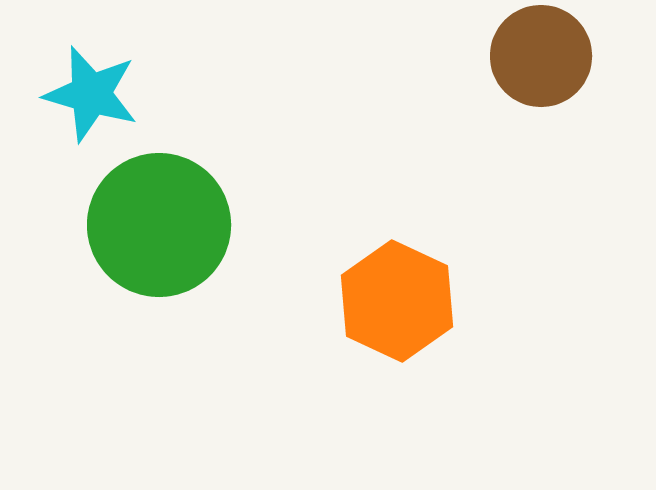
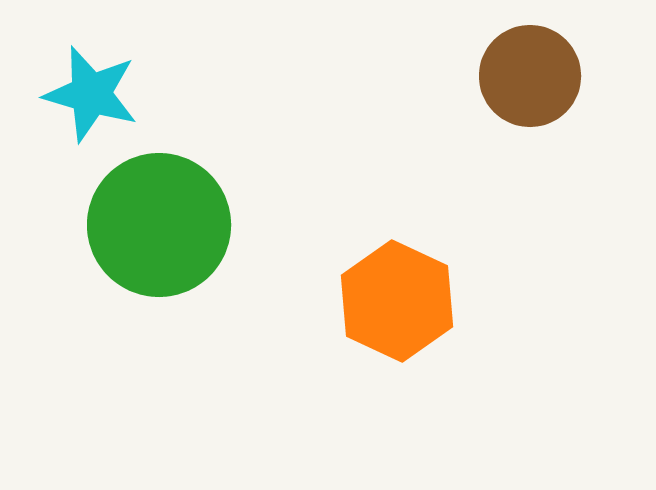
brown circle: moved 11 px left, 20 px down
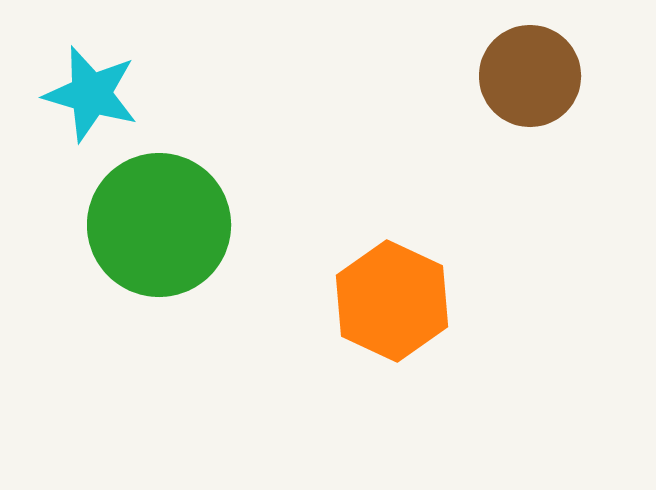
orange hexagon: moved 5 px left
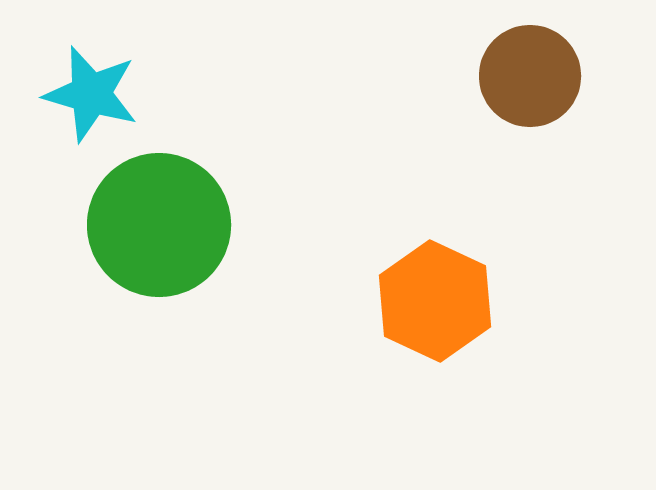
orange hexagon: moved 43 px right
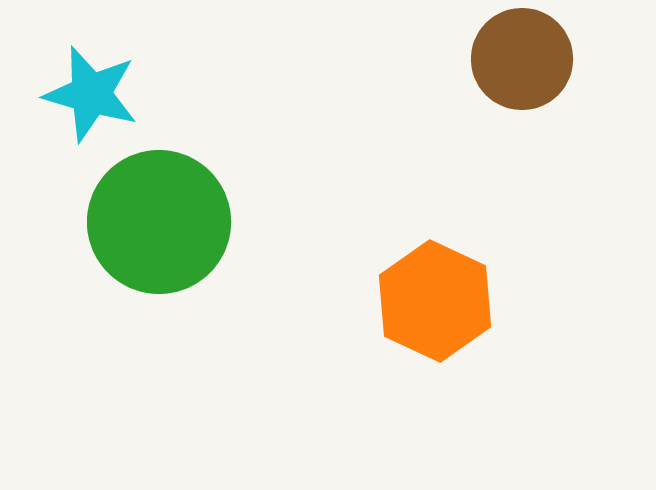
brown circle: moved 8 px left, 17 px up
green circle: moved 3 px up
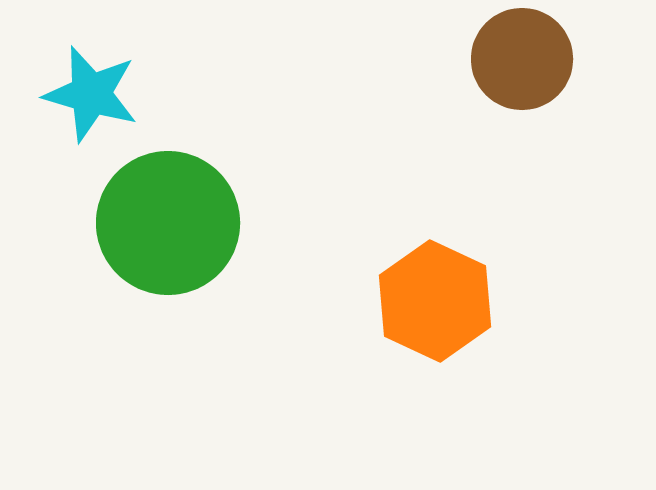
green circle: moved 9 px right, 1 px down
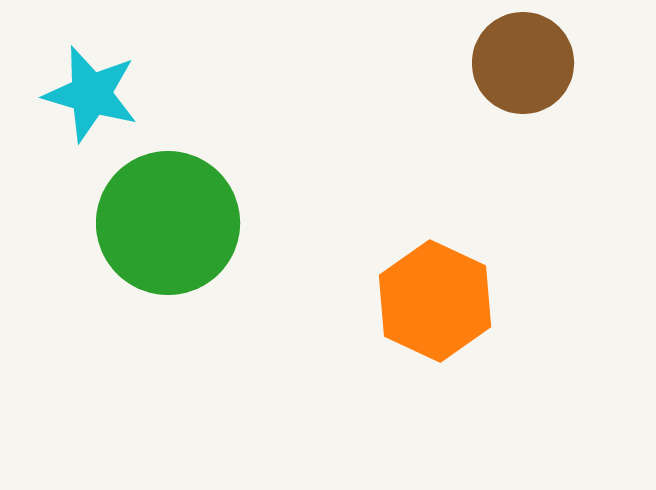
brown circle: moved 1 px right, 4 px down
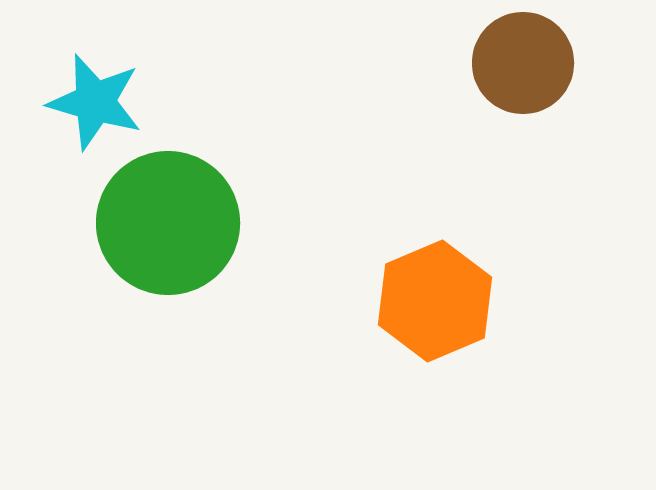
cyan star: moved 4 px right, 8 px down
orange hexagon: rotated 12 degrees clockwise
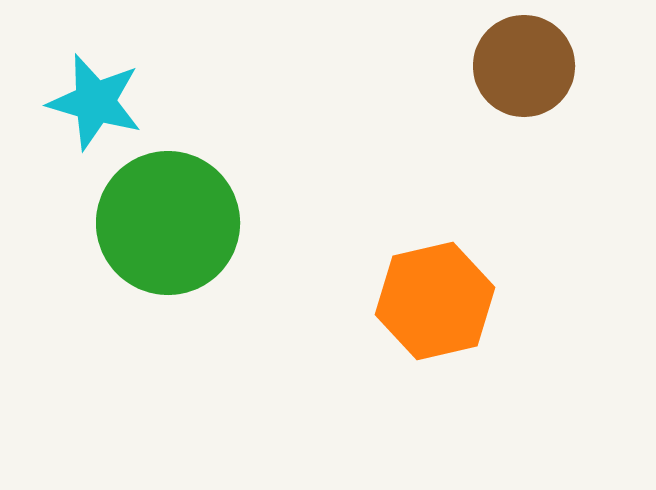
brown circle: moved 1 px right, 3 px down
orange hexagon: rotated 10 degrees clockwise
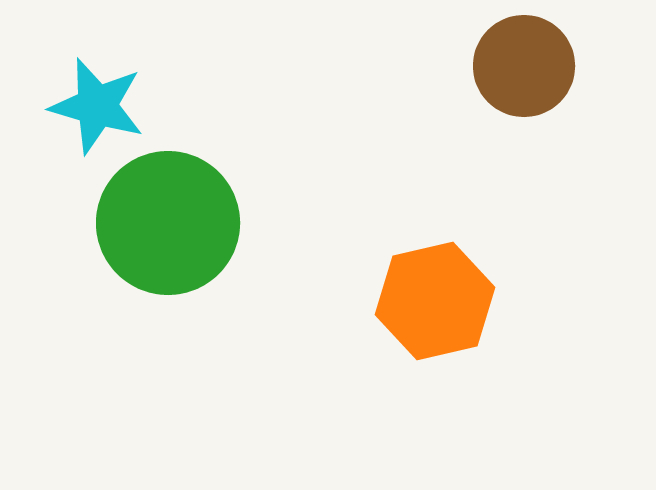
cyan star: moved 2 px right, 4 px down
